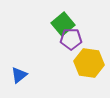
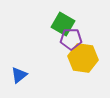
green square: rotated 20 degrees counterclockwise
yellow hexagon: moved 6 px left, 5 px up
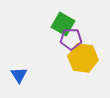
blue triangle: rotated 24 degrees counterclockwise
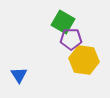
green square: moved 2 px up
yellow hexagon: moved 1 px right, 2 px down
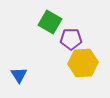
green square: moved 13 px left
yellow hexagon: moved 1 px left, 3 px down; rotated 12 degrees counterclockwise
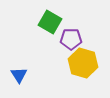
yellow hexagon: rotated 20 degrees clockwise
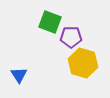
green square: rotated 10 degrees counterclockwise
purple pentagon: moved 2 px up
